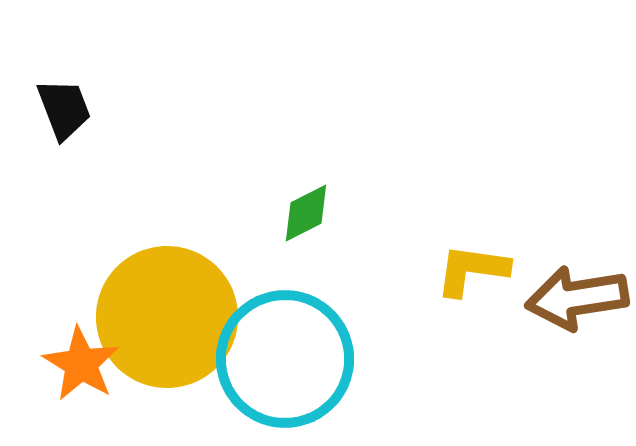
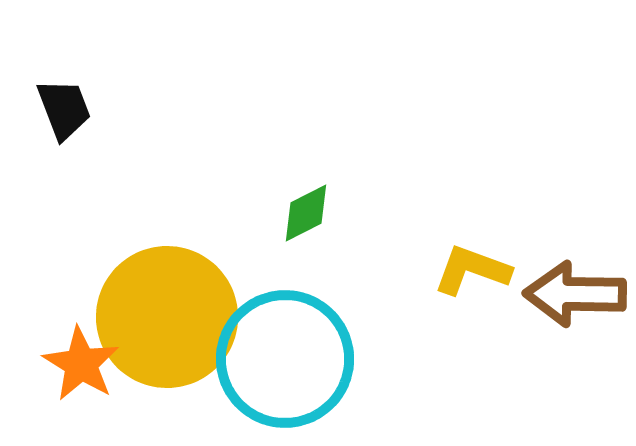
yellow L-shape: rotated 12 degrees clockwise
brown arrow: moved 2 px left, 4 px up; rotated 10 degrees clockwise
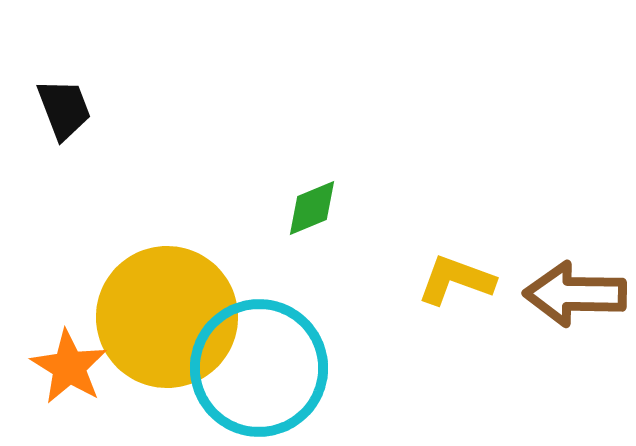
green diamond: moved 6 px right, 5 px up; rotated 4 degrees clockwise
yellow L-shape: moved 16 px left, 10 px down
cyan circle: moved 26 px left, 9 px down
orange star: moved 12 px left, 3 px down
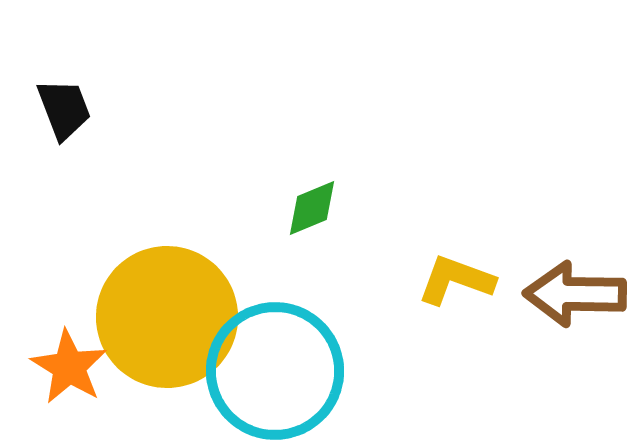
cyan circle: moved 16 px right, 3 px down
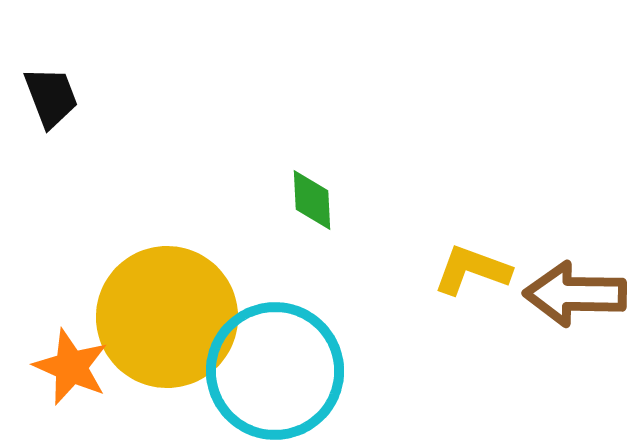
black trapezoid: moved 13 px left, 12 px up
green diamond: moved 8 px up; rotated 70 degrees counterclockwise
yellow L-shape: moved 16 px right, 10 px up
orange star: moved 2 px right; rotated 8 degrees counterclockwise
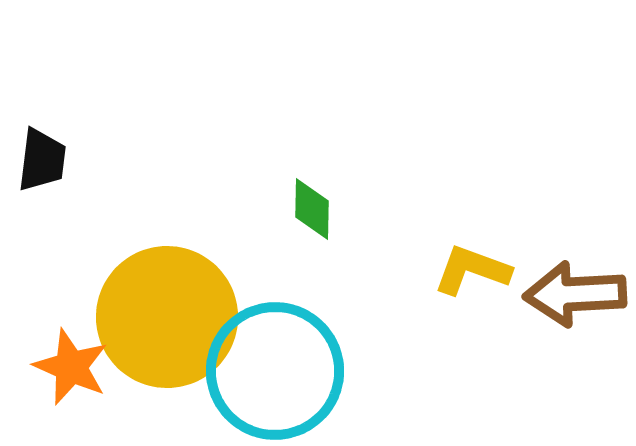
black trapezoid: moved 9 px left, 63 px down; rotated 28 degrees clockwise
green diamond: moved 9 px down; rotated 4 degrees clockwise
brown arrow: rotated 4 degrees counterclockwise
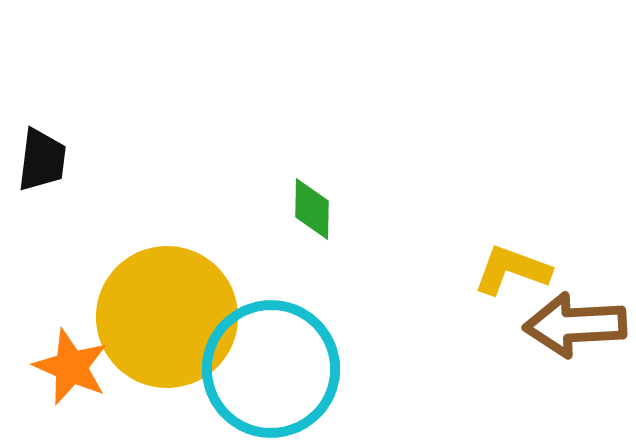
yellow L-shape: moved 40 px right
brown arrow: moved 31 px down
cyan circle: moved 4 px left, 2 px up
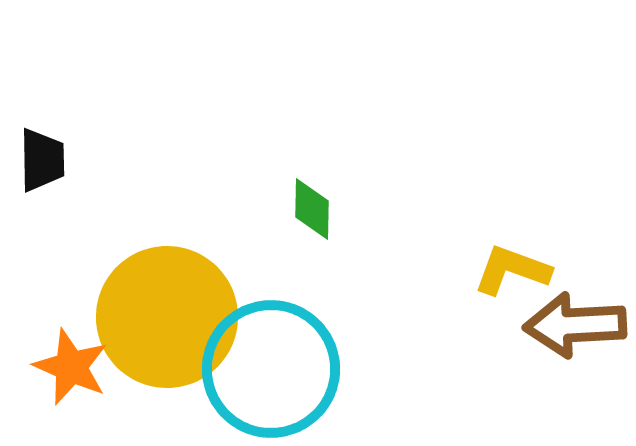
black trapezoid: rotated 8 degrees counterclockwise
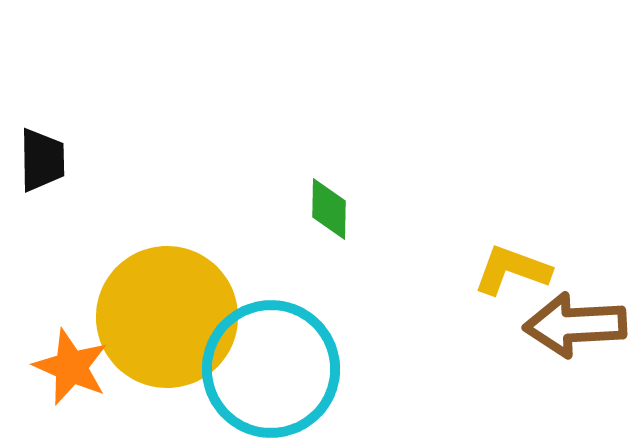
green diamond: moved 17 px right
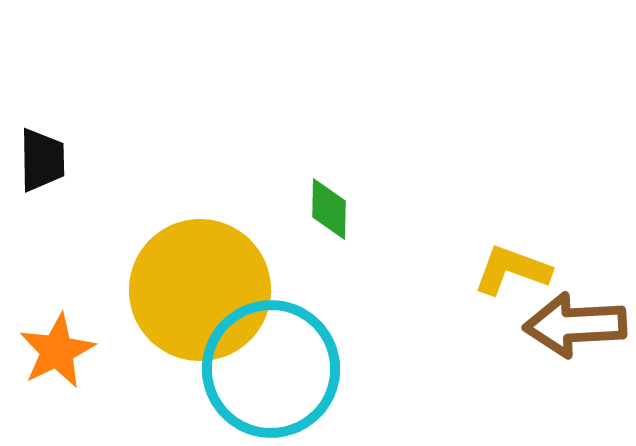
yellow circle: moved 33 px right, 27 px up
orange star: moved 14 px left, 16 px up; rotated 22 degrees clockwise
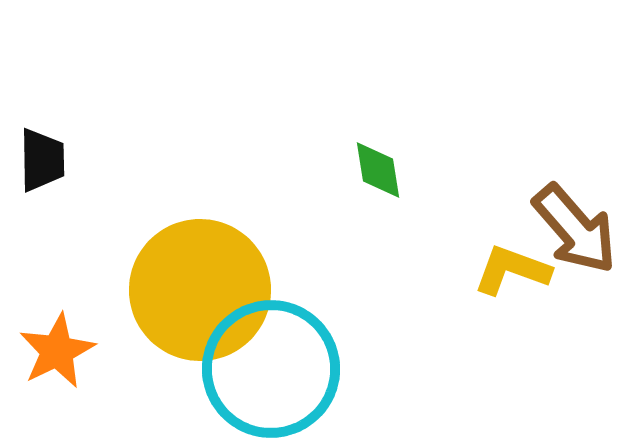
green diamond: moved 49 px right, 39 px up; rotated 10 degrees counterclockwise
brown arrow: moved 96 px up; rotated 128 degrees counterclockwise
